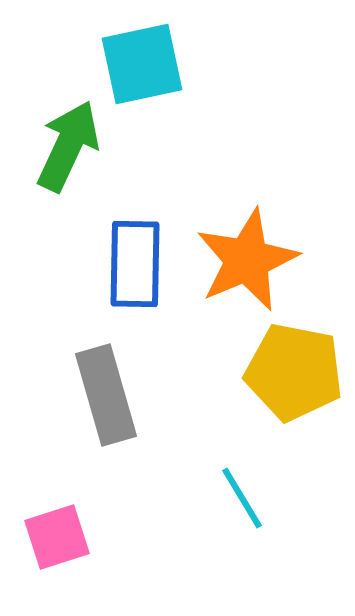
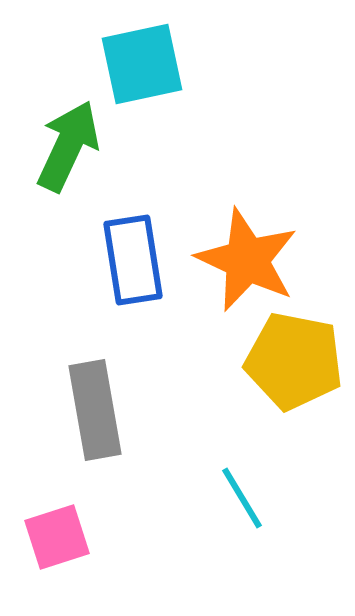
orange star: rotated 24 degrees counterclockwise
blue rectangle: moved 2 px left, 4 px up; rotated 10 degrees counterclockwise
yellow pentagon: moved 11 px up
gray rectangle: moved 11 px left, 15 px down; rotated 6 degrees clockwise
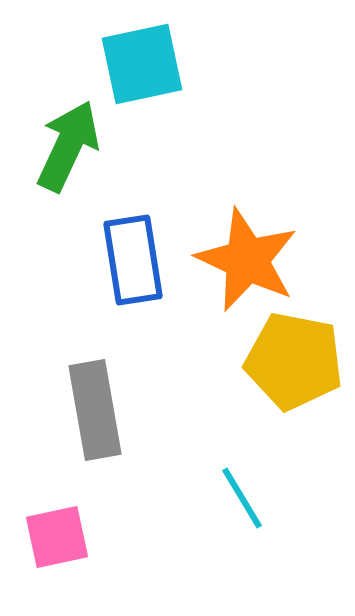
pink square: rotated 6 degrees clockwise
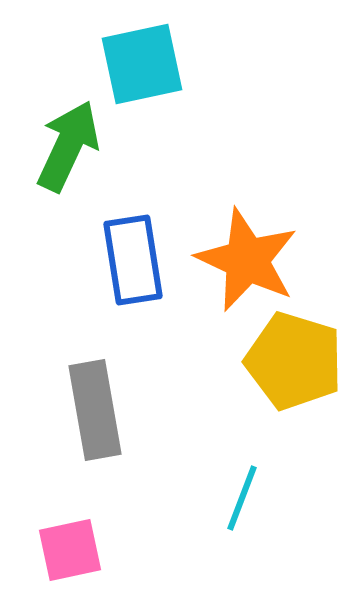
yellow pentagon: rotated 6 degrees clockwise
cyan line: rotated 52 degrees clockwise
pink square: moved 13 px right, 13 px down
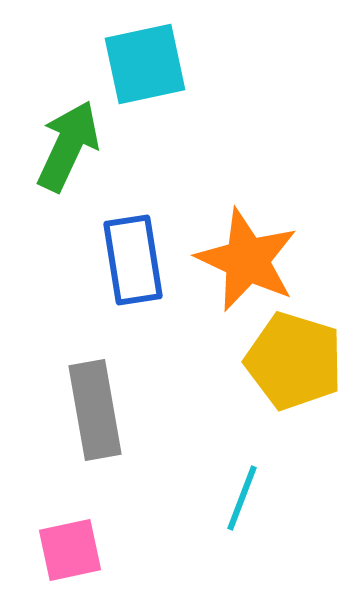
cyan square: moved 3 px right
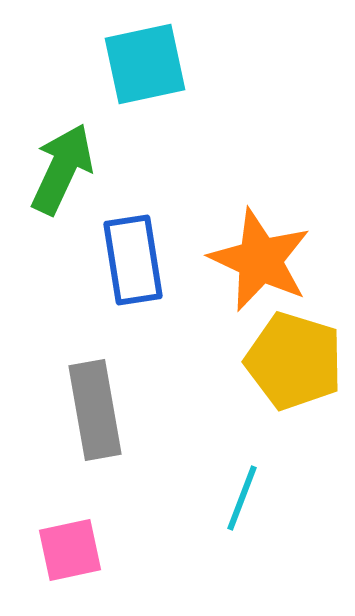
green arrow: moved 6 px left, 23 px down
orange star: moved 13 px right
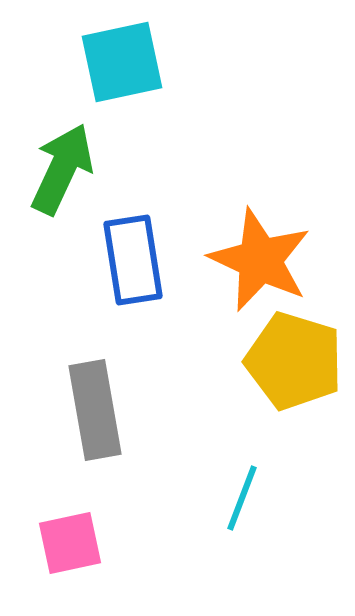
cyan square: moved 23 px left, 2 px up
pink square: moved 7 px up
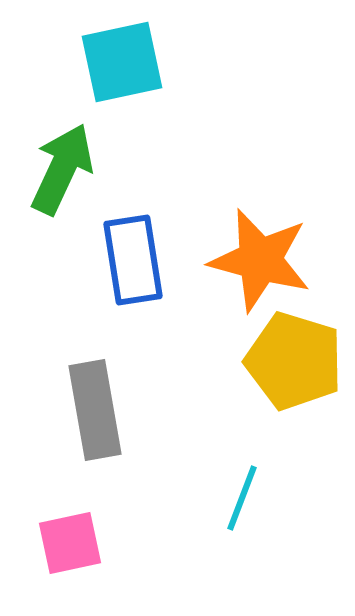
orange star: rotated 10 degrees counterclockwise
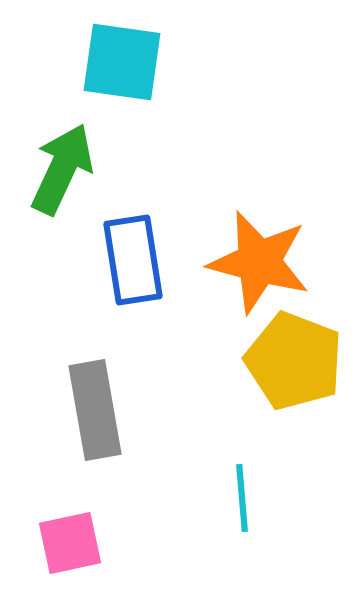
cyan square: rotated 20 degrees clockwise
orange star: moved 1 px left, 2 px down
yellow pentagon: rotated 4 degrees clockwise
cyan line: rotated 26 degrees counterclockwise
